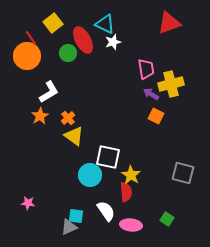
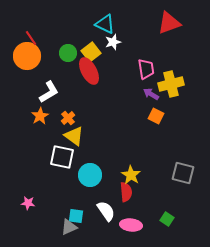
yellow square: moved 38 px right, 29 px down
red ellipse: moved 6 px right, 31 px down
white square: moved 46 px left
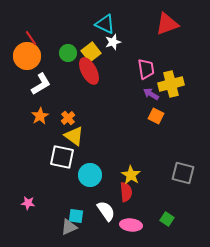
red triangle: moved 2 px left, 1 px down
white L-shape: moved 8 px left, 8 px up
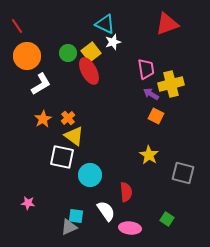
red line: moved 14 px left, 12 px up
orange star: moved 3 px right, 3 px down
yellow star: moved 18 px right, 20 px up
pink ellipse: moved 1 px left, 3 px down
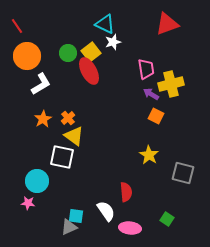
cyan circle: moved 53 px left, 6 px down
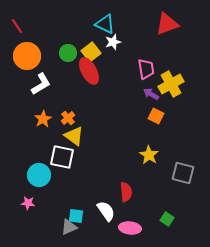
yellow cross: rotated 15 degrees counterclockwise
cyan circle: moved 2 px right, 6 px up
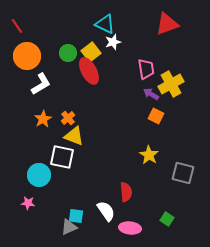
yellow triangle: rotated 15 degrees counterclockwise
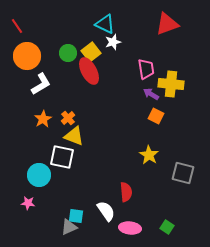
yellow cross: rotated 35 degrees clockwise
green square: moved 8 px down
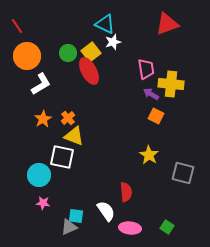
pink star: moved 15 px right
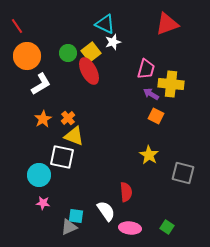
pink trapezoid: rotated 25 degrees clockwise
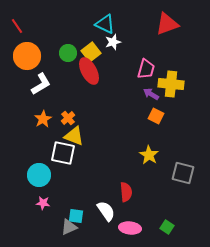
white square: moved 1 px right, 4 px up
